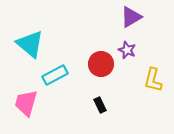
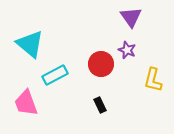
purple triangle: rotated 35 degrees counterclockwise
pink trapezoid: rotated 36 degrees counterclockwise
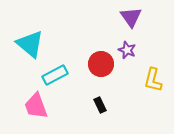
pink trapezoid: moved 10 px right, 3 px down
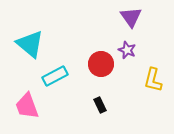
cyan rectangle: moved 1 px down
pink trapezoid: moved 9 px left
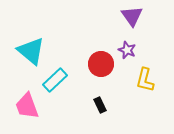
purple triangle: moved 1 px right, 1 px up
cyan triangle: moved 1 px right, 7 px down
cyan rectangle: moved 4 px down; rotated 15 degrees counterclockwise
yellow L-shape: moved 8 px left
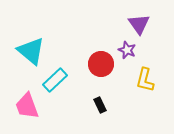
purple triangle: moved 7 px right, 8 px down
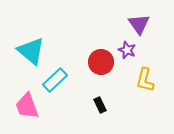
red circle: moved 2 px up
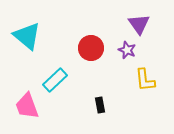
cyan triangle: moved 4 px left, 15 px up
red circle: moved 10 px left, 14 px up
yellow L-shape: rotated 20 degrees counterclockwise
black rectangle: rotated 14 degrees clockwise
